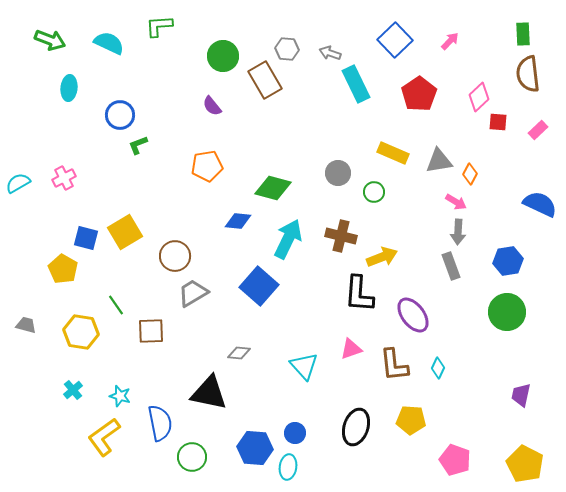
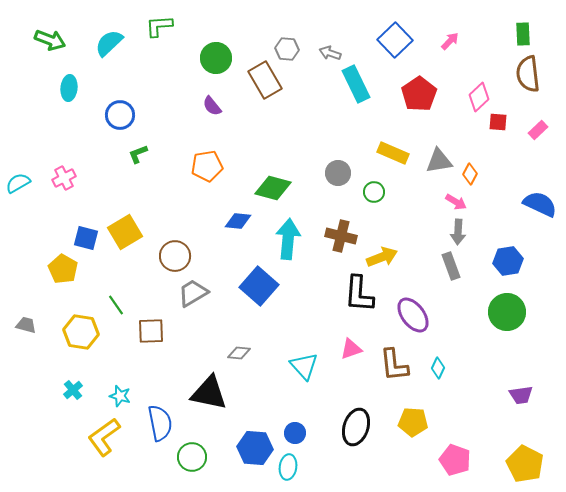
cyan semicircle at (109, 43): rotated 68 degrees counterclockwise
green circle at (223, 56): moved 7 px left, 2 px down
green L-shape at (138, 145): moved 9 px down
cyan arrow at (288, 239): rotated 21 degrees counterclockwise
purple trapezoid at (521, 395): rotated 110 degrees counterclockwise
yellow pentagon at (411, 420): moved 2 px right, 2 px down
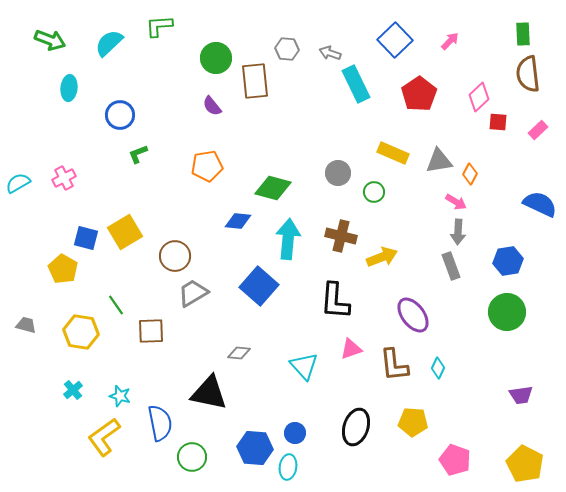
brown rectangle at (265, 80): moved 10 px left, 1 px down; rotated 24 degrees clockwise
black L-shape at (359, 294): moved 24 px left, 7 px down
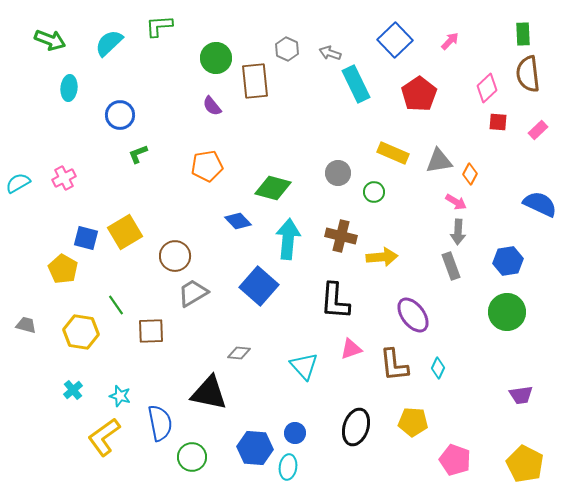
gray hexagon at (287, 49): rotated 20 degrees clockwise
pink diamond at (479, 97): moved 8 px right, 9 px up
blue diamond at (238, 221): rotated 40 degrees clockwise
yellow arrow at (382, 257): rotated 16 degrees clockwise
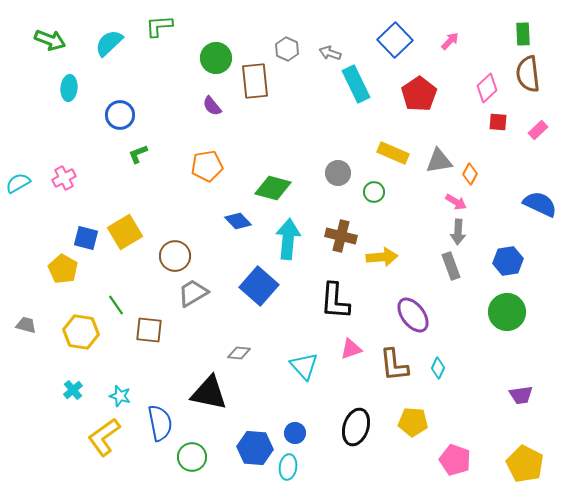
brown square at (151, 331): moved 2 px left, 1 px up; rotated 8 degrees clockwise
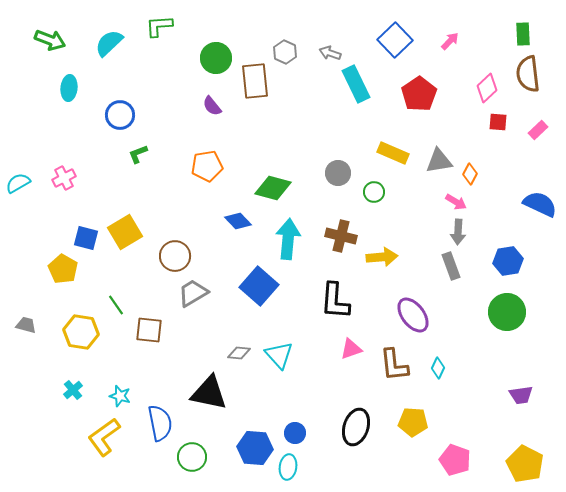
gray hexagon at (287, 49): moved 2 px left, 3 px down
cyan triangle at (304, 366): moved 25 px left, 11 px up
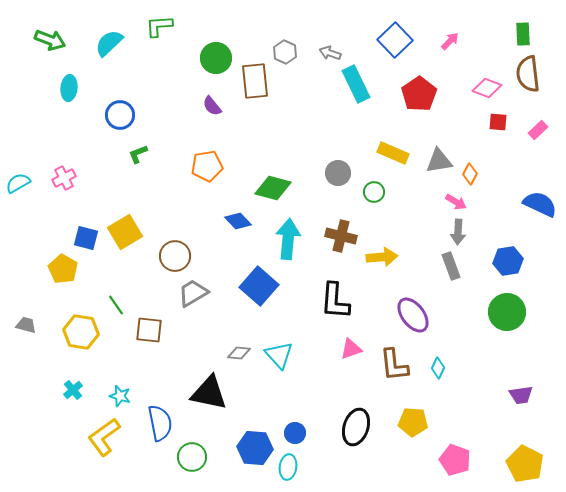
pink diamond at (487, 88): rotated 64 degrees clockwise
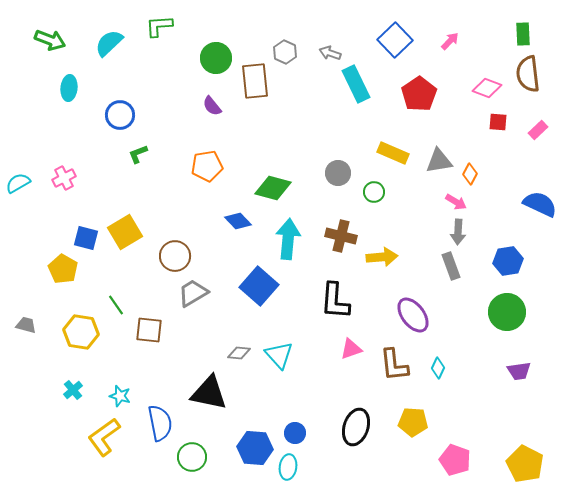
purple trapezoid at (521, 395): moved 2 px left, 24 px up
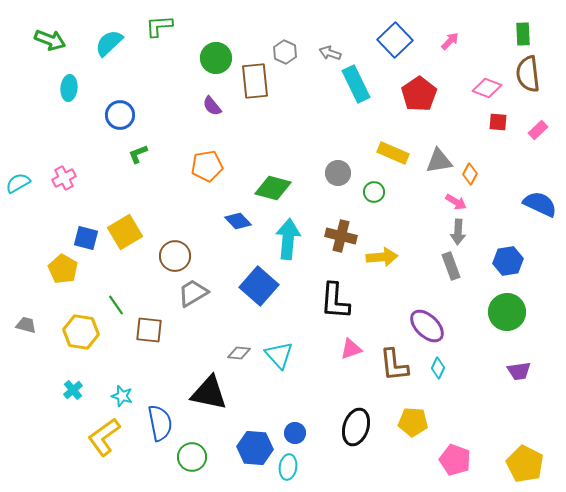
purple ellipse at (413, 315): moved 14 px right, 11 px down; rotated 9 degrees counterclockwise
cyan star at (120, 396): moved 2 px right
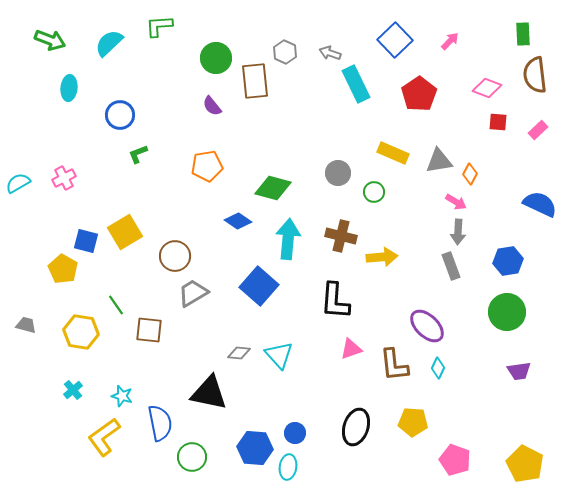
brown semicircle at (528, 74): moved 7 px right, 1 px down
blue diamond at (238, 221): rotated 12 degrees counterclockwise
blue square at (86, 238): moved 3 px down
